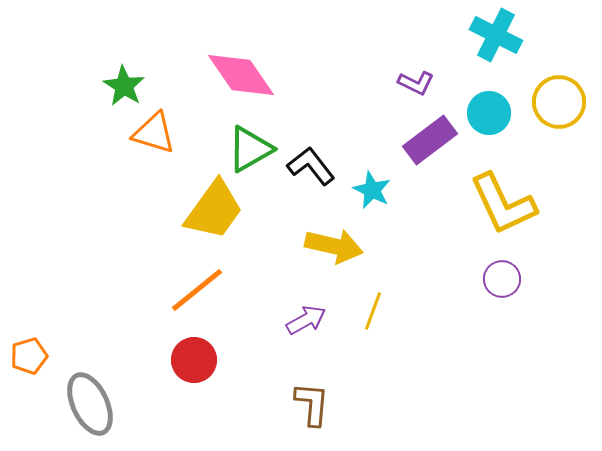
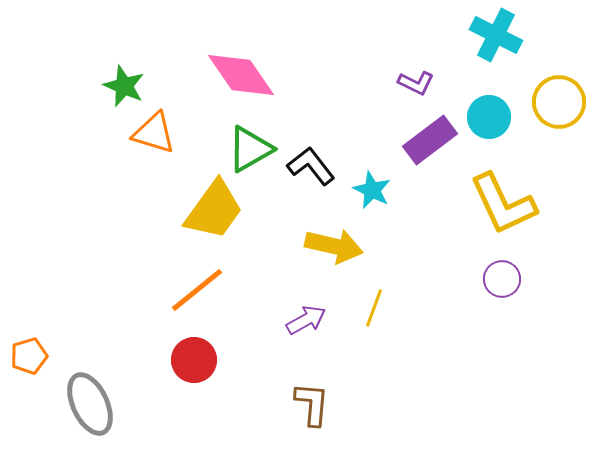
green star: rotated 9 degrees counterclockwise
cyan circle: moved 4 px down
yellow line: moved 1 px right, 3 px up
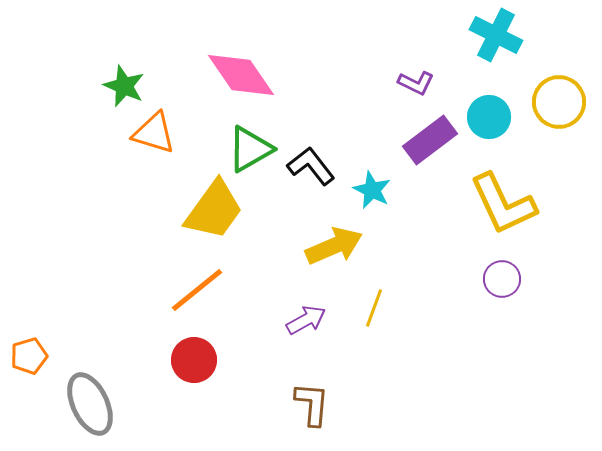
yellow arrow: rotated 36 degrees counterclockwise
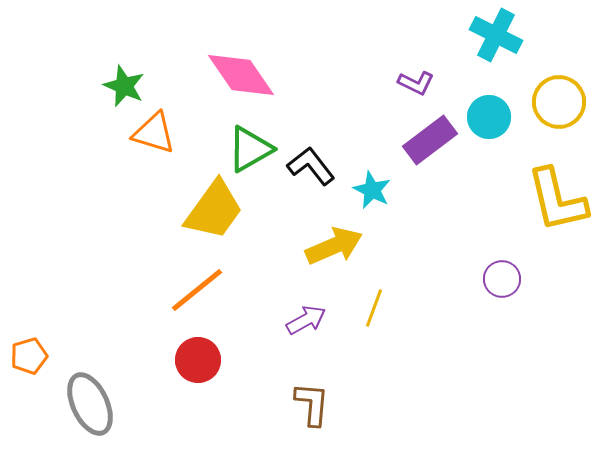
yellow L-shape: moved 54 px right, 4 px up; rotated 12 degrees clockwise
red circle: moved 4 px right
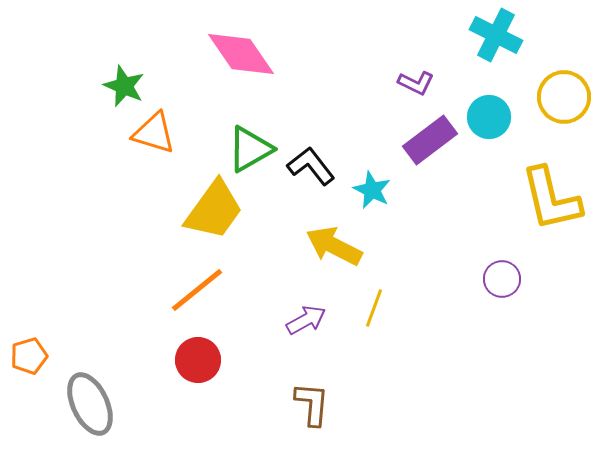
pink diamond: moved 21 px up
yellow circle: moved 5 px right, 5 px up
yellow L-shape: moved 6 px left, 1 px up
yellow arrow: rotated 130 degrees counterclockwise
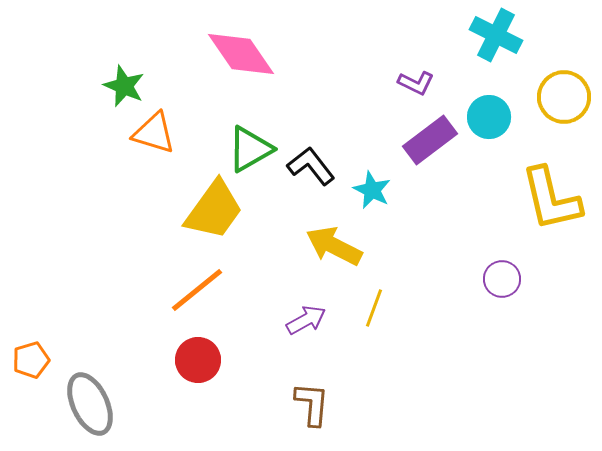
orange pentagon: moved 2 px right, 4 px down
